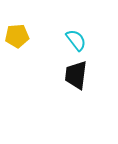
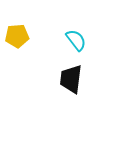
black trapezoid: moved 5 px left, 4 px down
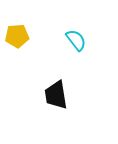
black trapezoid: moved 15 px left, 16 px down; rotated 16 degrees counterclockwise
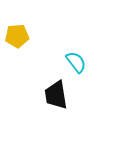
cyan semicircle: moved 22 px down
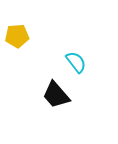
black trapezoid: rotated 32 degrees counterclockwise
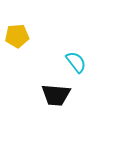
black trapezoid: rotated 44 degrees counterclockwise
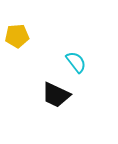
black trapezoid: rotated 20 degrees clockwise
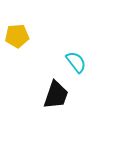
black trapezoid: rotated 96 degrees counterclockwise
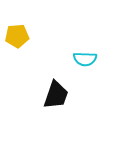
cyan semicircle: moved 9 px right, 3 px up; rotated 130 degrees clockwise
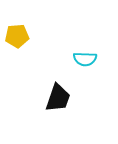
black trapezoid: moved 2 px right, 3 px down
